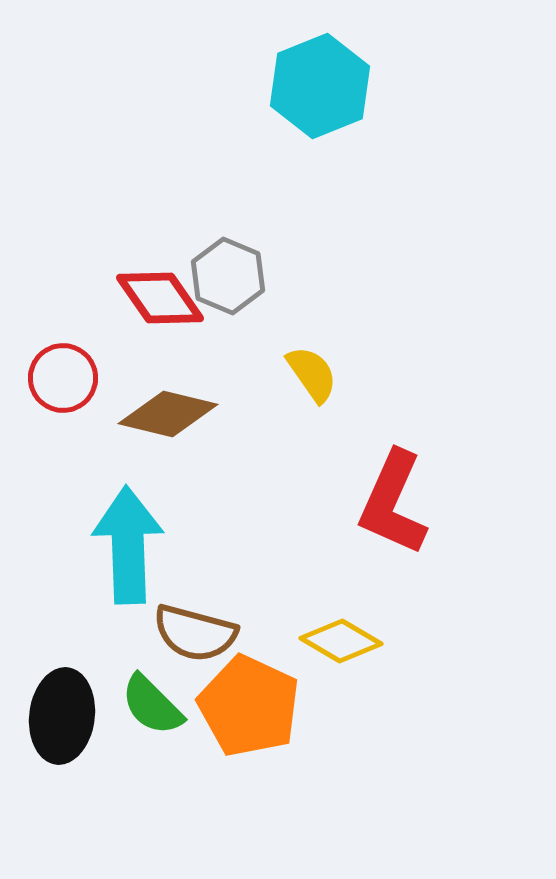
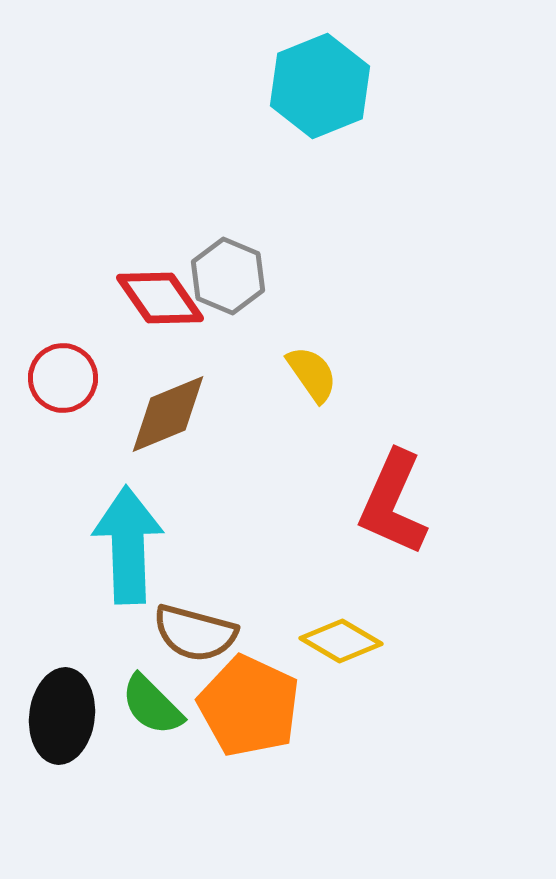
brown diamond: rotated 36 degrees counterclockwise
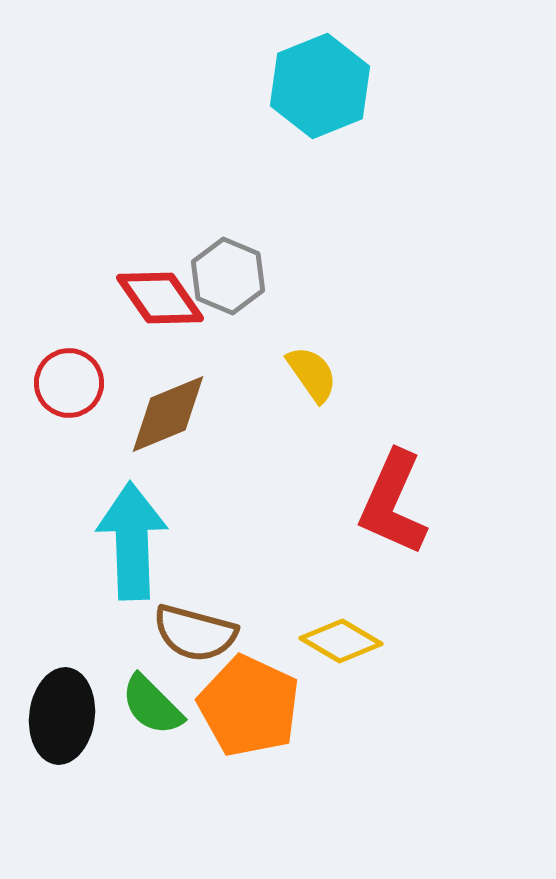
red circle: moved 6 px right, 5 px down
cyan arrow: moved 4 px right, 4 px up
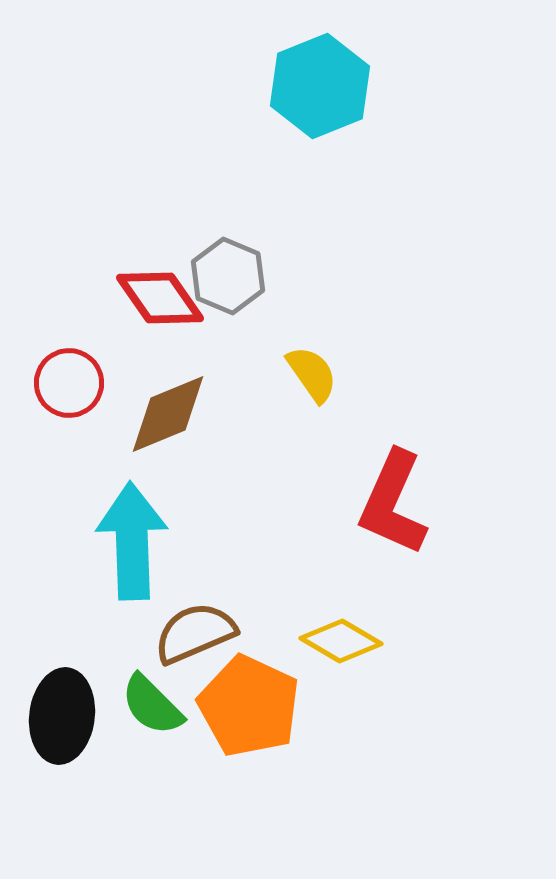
brown semicircle: rotated 142 degrees clockwise
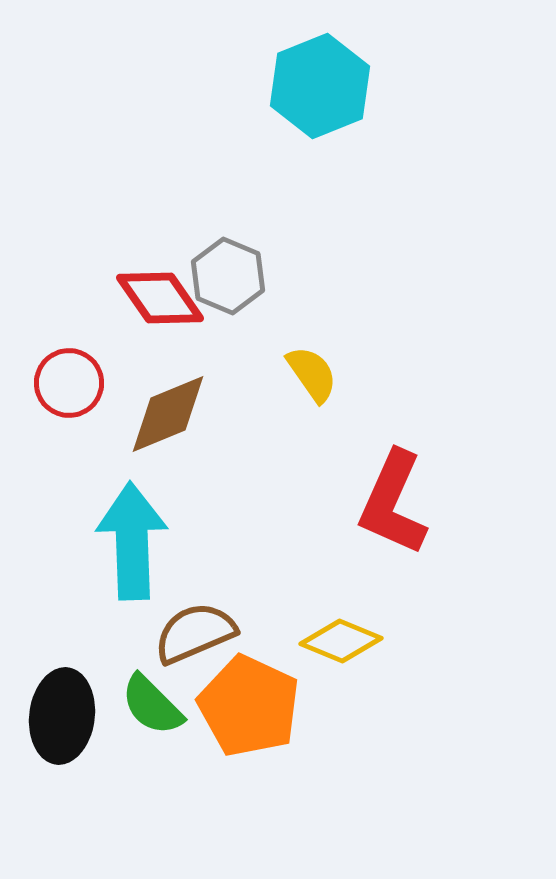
yellow diamond: rotated 8 degrees counterclockwise
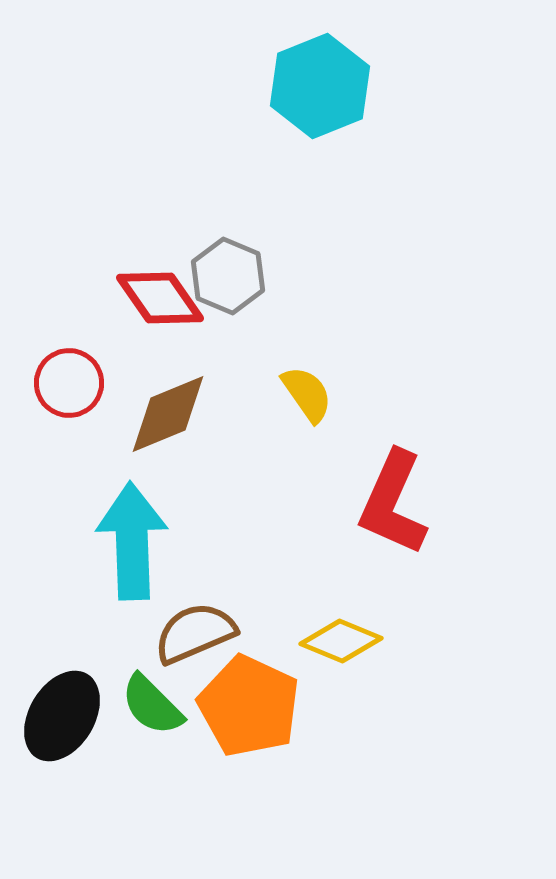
yellow semicircle: moved 5 px left, 20 px down
black ellipse: rotated 24 degrees clockwise
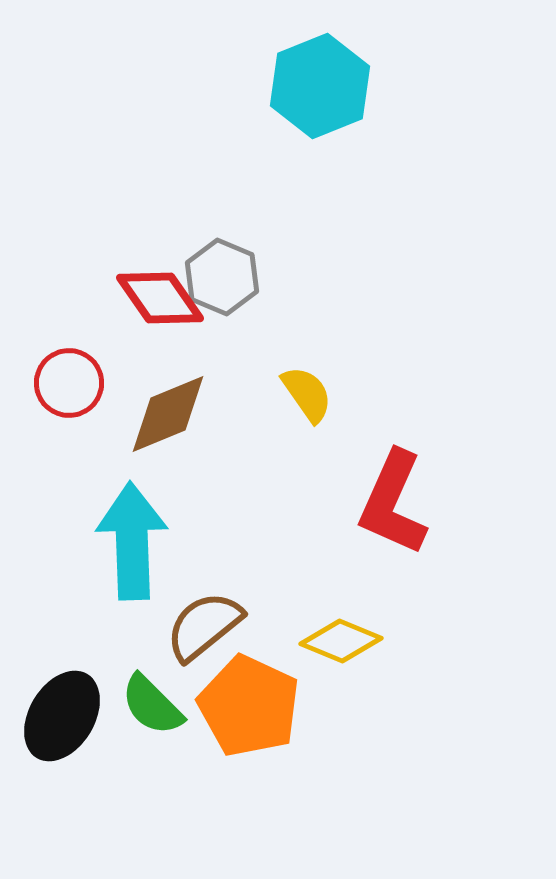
gray hexagon: moved 6 px left, 1 px down
brown semicircle: moved 9 px right, 7 px up; rotated 16 degrees counterclockwise
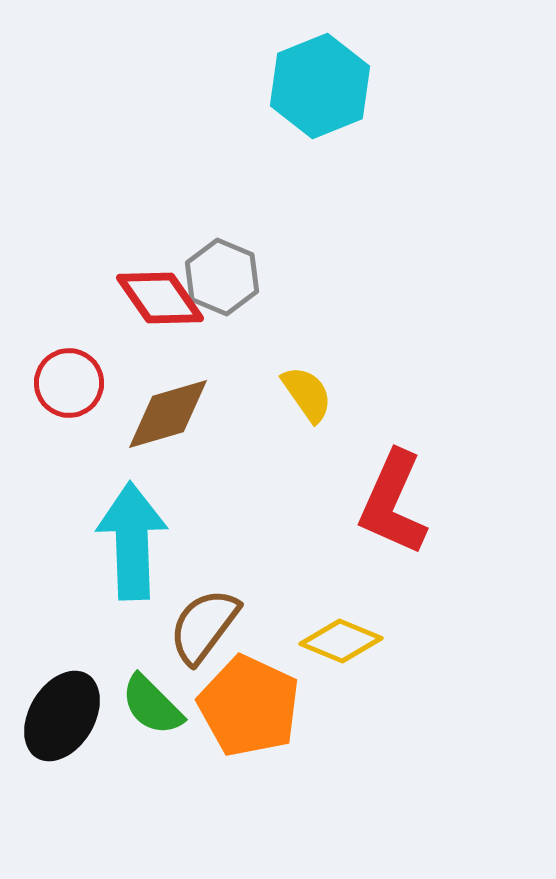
brown diamond: rotated 6 degrees clockwise
brown semicircle: rotated 14 degrees counterclockwise
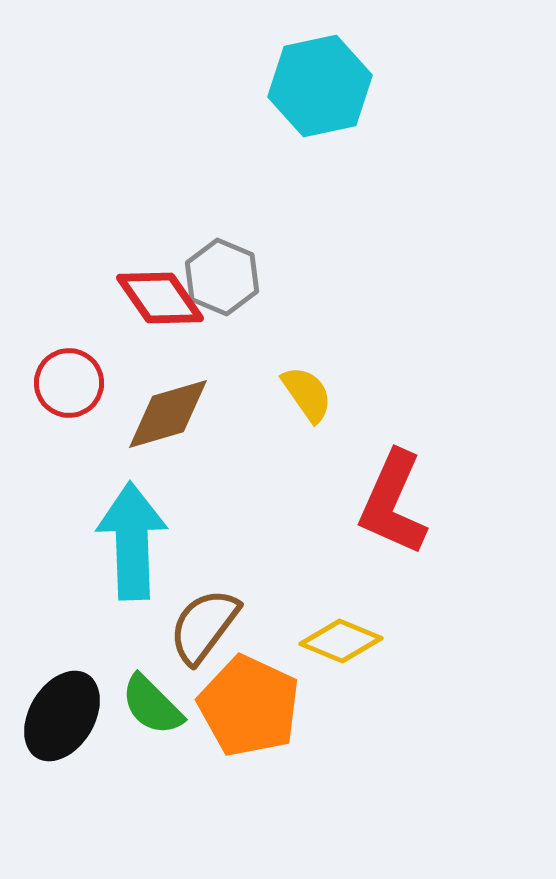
cyan hexagon: rotated 10 degrees clockwise
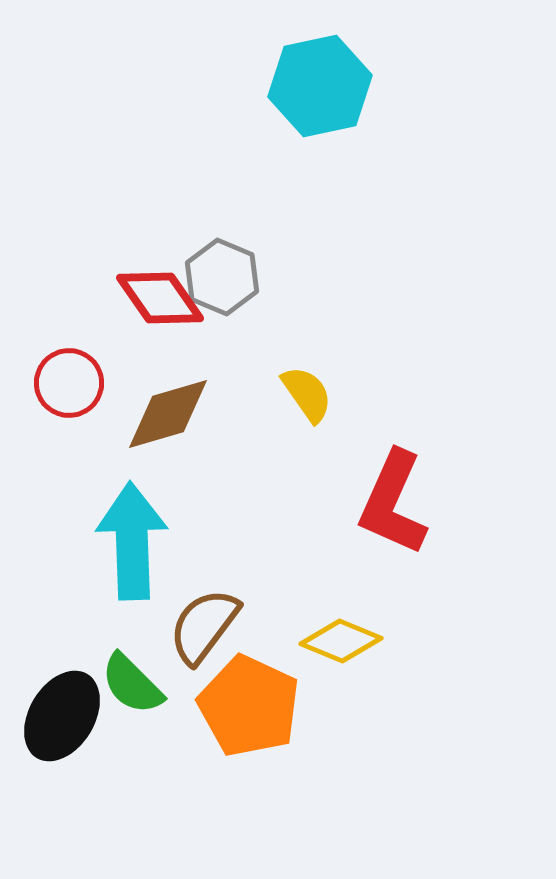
green semicircle: moved 20 px left, 21 px up
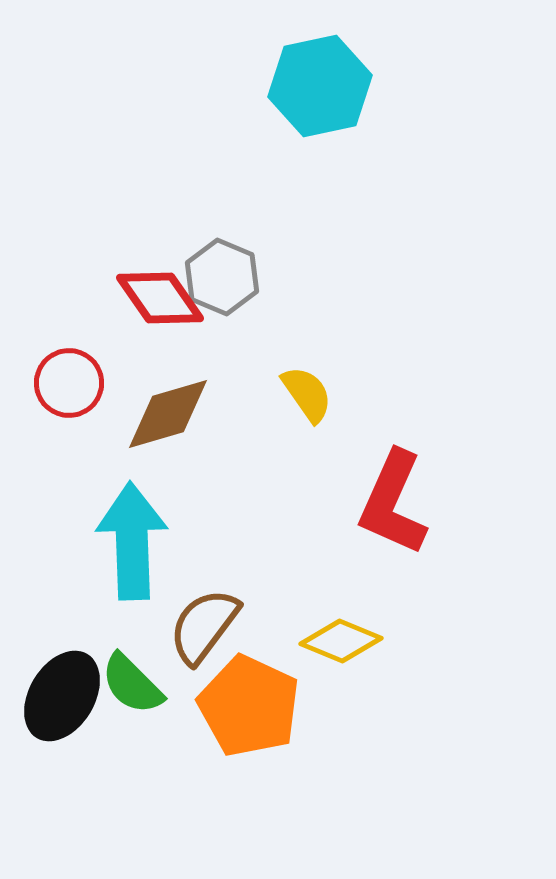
black ellipse: moved 20 px up
